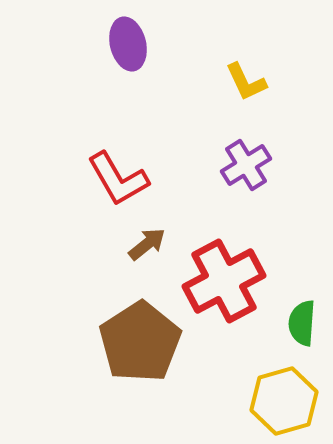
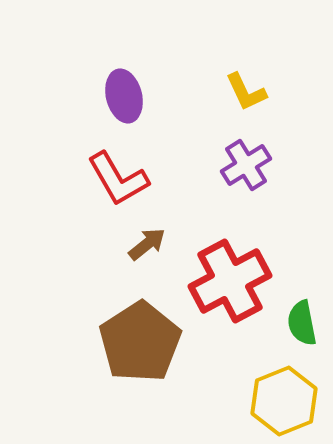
purple ellipse: moved 4 px left, 52 px down
yellow L-shape: moved 10 px down
red cross: moved 6 px right
green semicircle: rotated 15 degrees counterclockwise
yellow hexagon: rotated 6 degrees counterclockwise
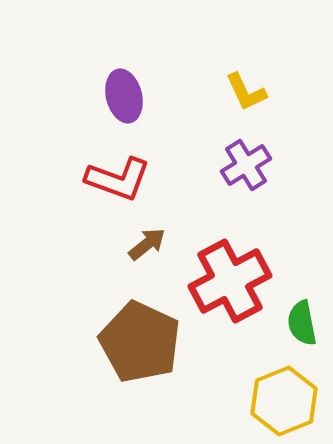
red L-shape: rotated 40 degrees counterclockwise
brown pentagon: rotated 14 degrees counterclockwise
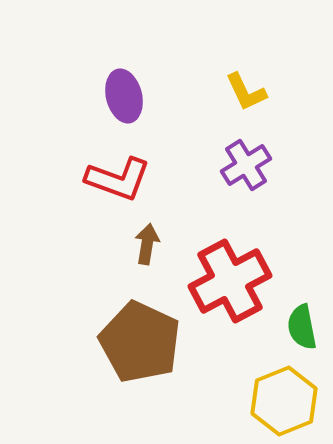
brown arrow: rotated 42 degrees counterclockwise
green semicircle: moved 4 px down
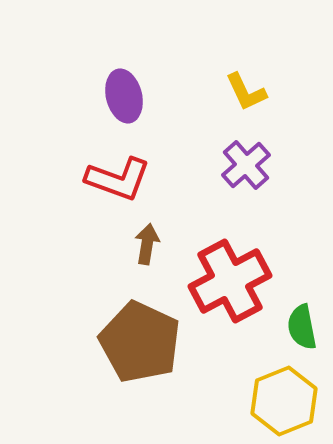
purple cross: rotated 9 degrees counterclockwise
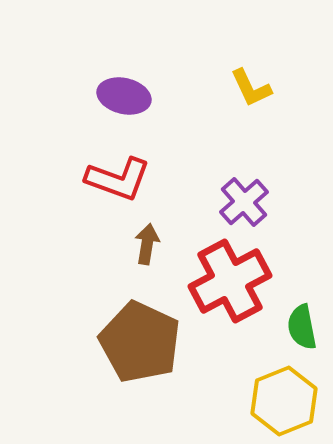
yellow L-shape: moved 5 px right, 4 px up
purple ellipse: rotated 63 degrees counterclockwise
purple cross: moved 2 px left, 37 px down
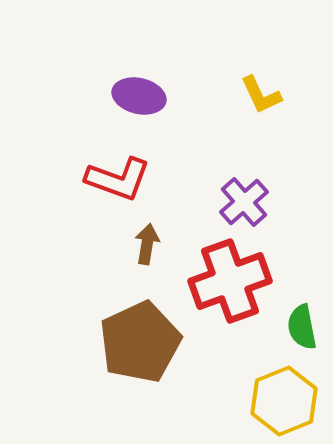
yellow L-shape: moved 10 px right, 7 px down
purple ellipse: moved 15 px right
red cross: rotated 8 degrees clockwise
brown pentagon: rotated 22 degrees clockwise
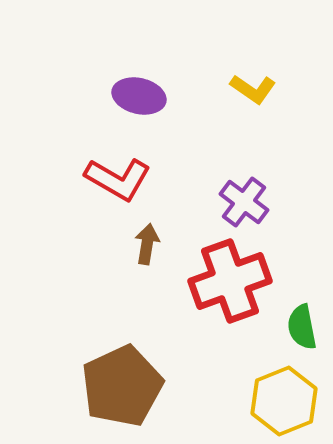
yellow L-shape: moved 8 px left, 6 px up; rotated 30 degrees counterclockwise
red L-shape: rotated 10 degrees clockwise
purple cross: rotated 12 degrees counterclockwise
brown pentagon: moved 18 px left, 44 px down
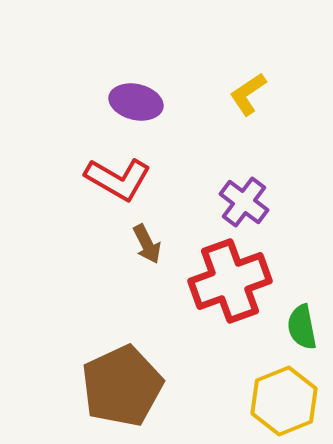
yellow L-shape: moved 5 px left, 5 px down; rotated 111 degrees clockwise
purple ellipse: moved 3 px left, 6 px down
brown arrow: rotated 144 degrees clockwise
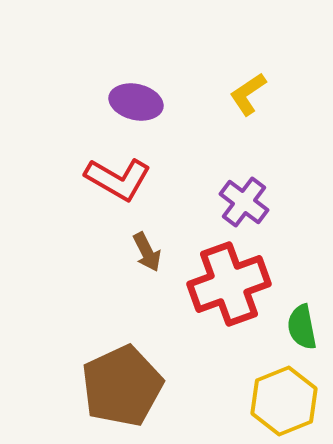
brown arrow: moved 8 px down
red cross: moved 1 px left, 3 px down
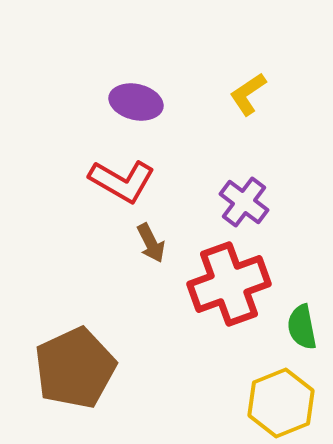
red L-shape: moved 4 px right, 2 px down
brown arrow: moved 4 px right, 9 px up
brown pentagon: moved 47 px left, 18 px up
yellow hexagon: moved 3 px left, 2 px down
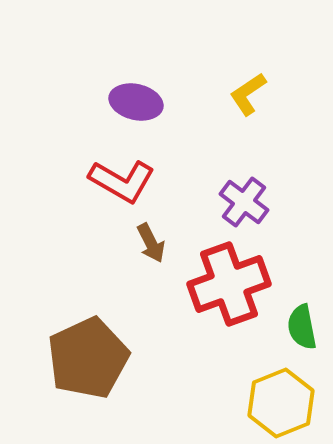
brown pentagon: moved 13 px right, 10 px up
